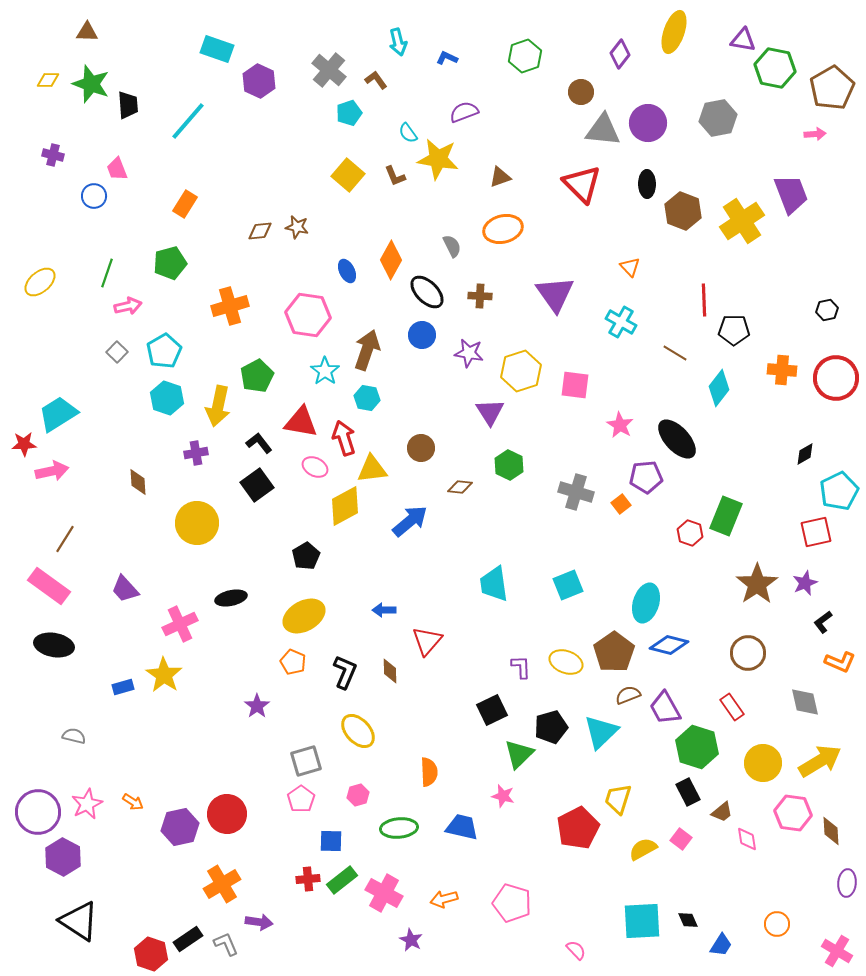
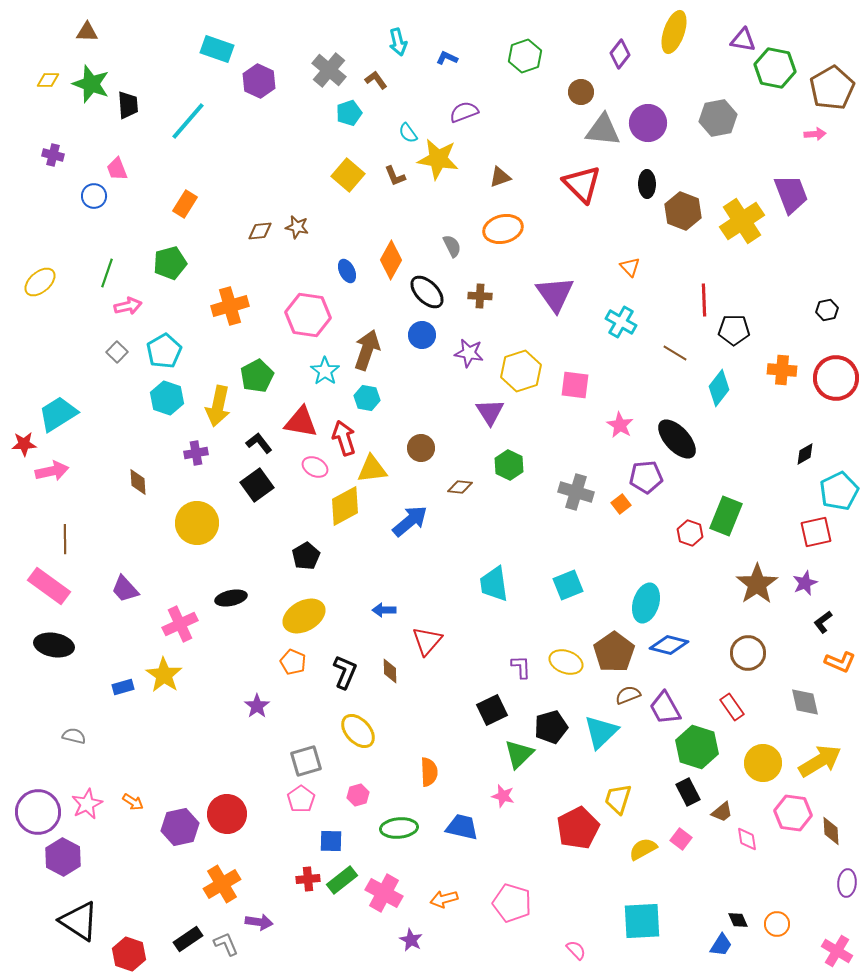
brown line at (65, 539): rotated 32 degrees counterclockwise
black diamond at (688, 920): moved 50 px right
red hexagon at (151, 954): moved 22 px left
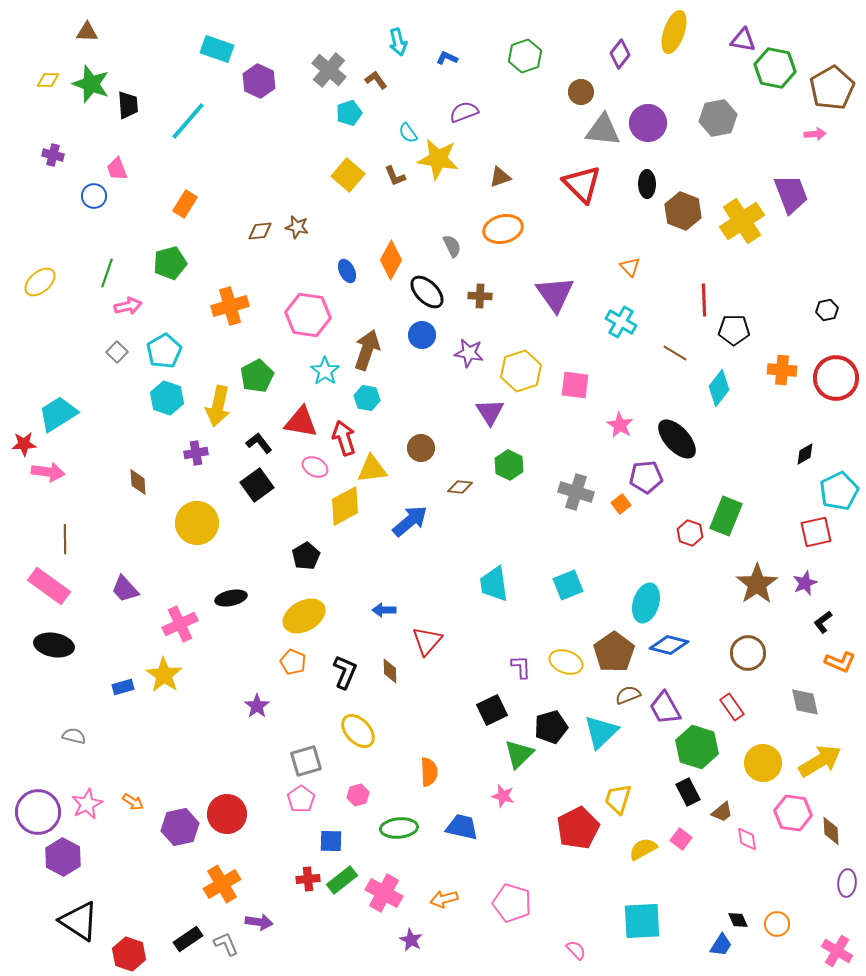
pink arrow at (52, 471): moved 4 px left, 1 px down; rotated 20 degrees clockwise
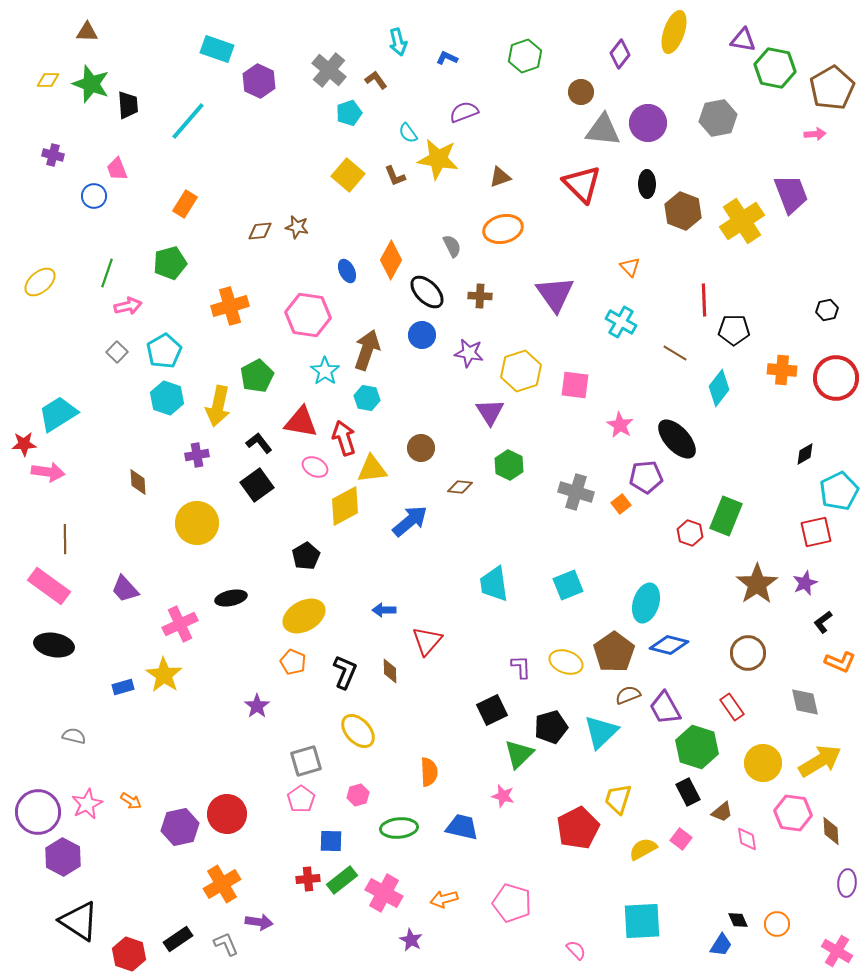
purple cross at (196, 453): moved 1 px right, 2 px down
orange arrow at (133, 802): moved 2 px left, 1 px up
black rectangle at (188, 939): moved 10 px left
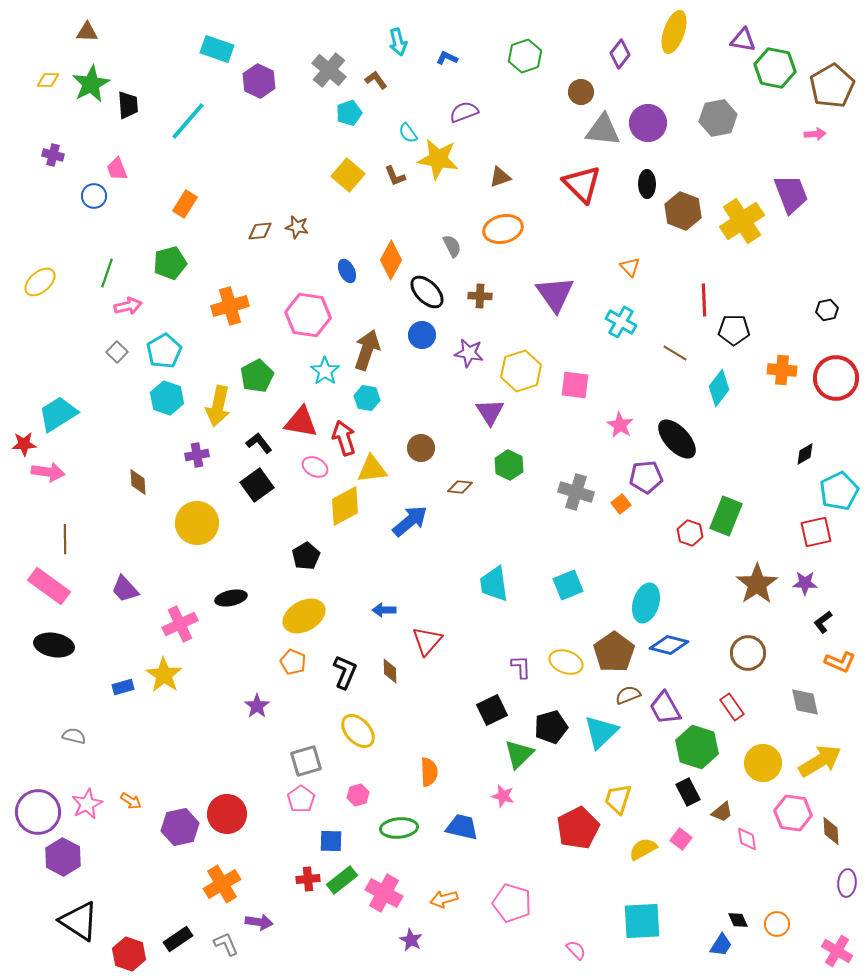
green star at (91, 84): rotated 24 degrees clockwise
brown pentagon at (832, 88): moved 2 px up
purple star at (805, 583): rotated 25 degrees clockwise
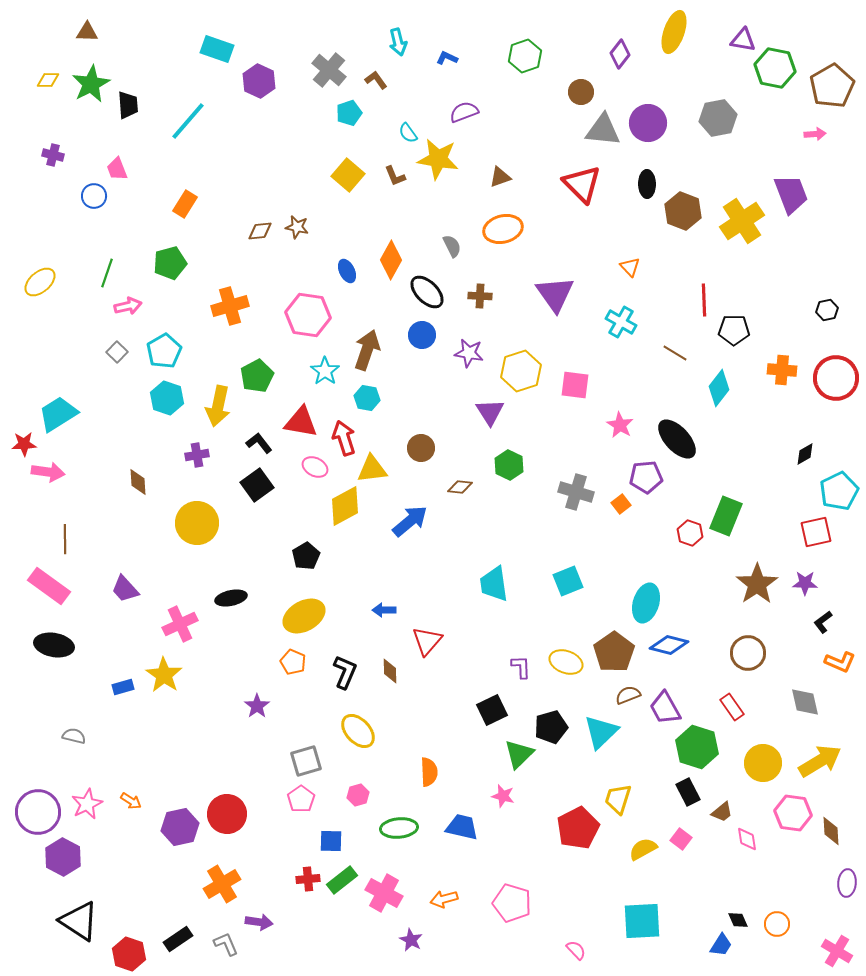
cyan square at (568, 585): moved 4 px up
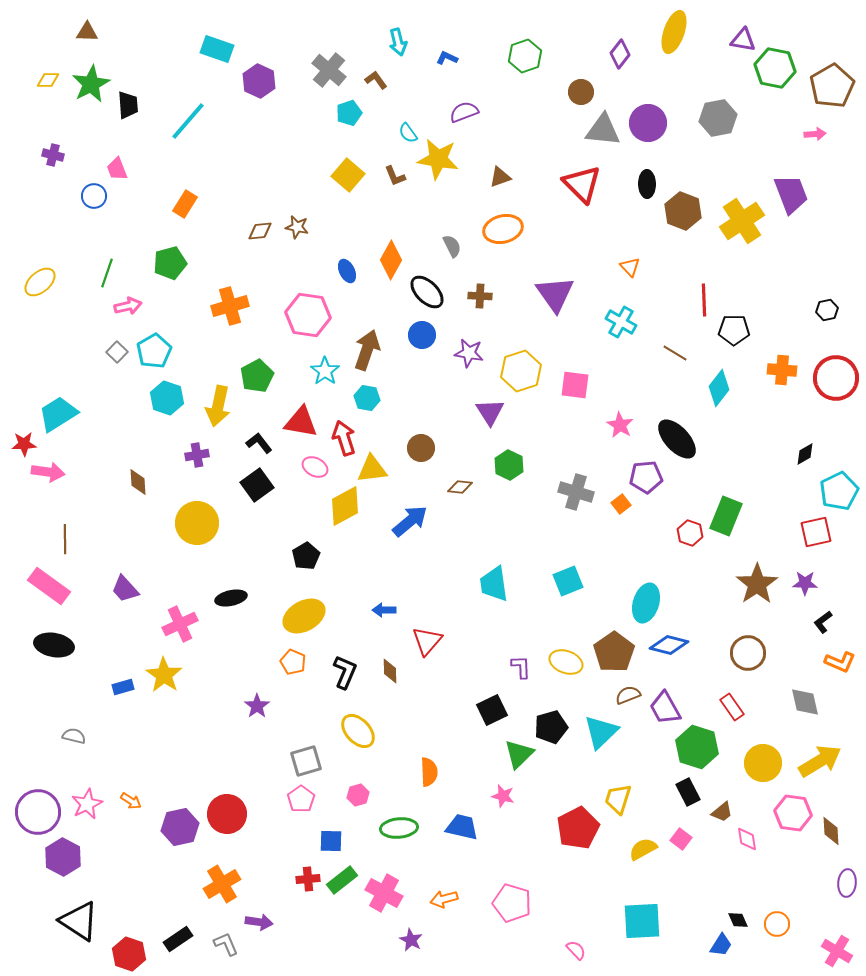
cyan pentagon at (164, 351): moved 10 px left
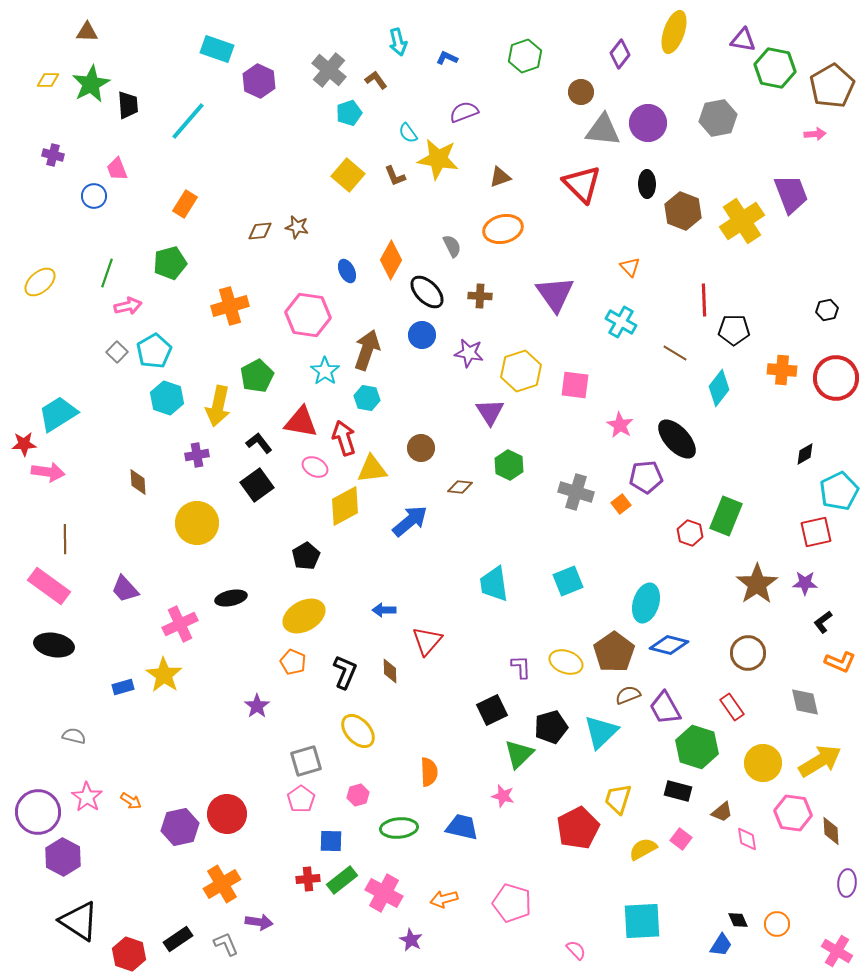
black rectangle at (688, 792): moved 10 px left, 1 px up; rotated 48 degrees counterclockwise
pink star at (87, 804): moved 7 px up; rotated 12 degrees counterclockwise
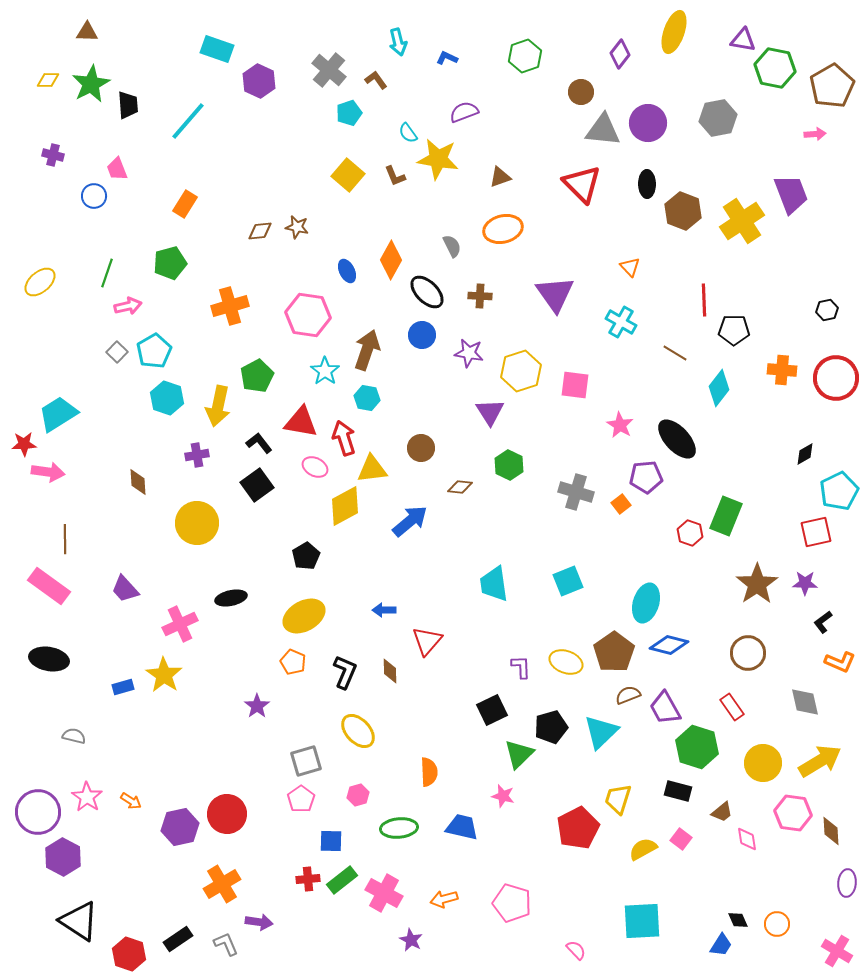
black ellipse at (54, 645): moved 5 px left, 14 px down
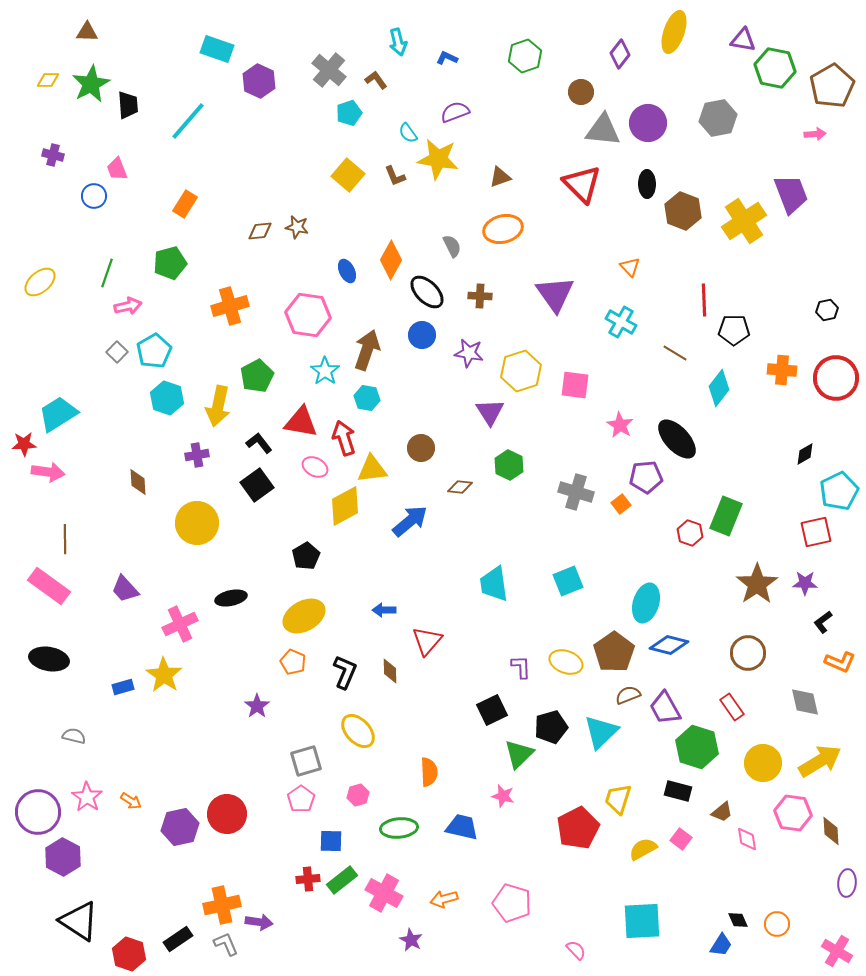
purple semicircle at (464, 112): moved 9 px left
yellow cross at (742, 221): moved 2 px right
orange cross at (222, 884): moved 21 px down; rotated 18 degrees clockwise
